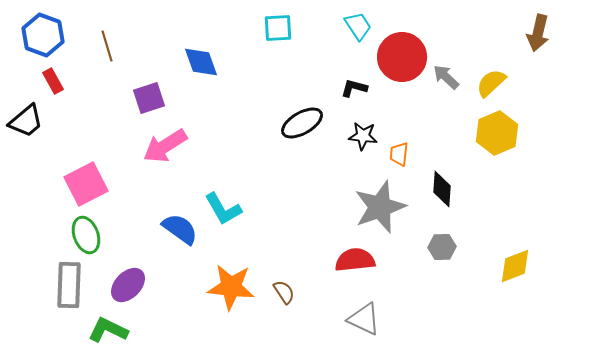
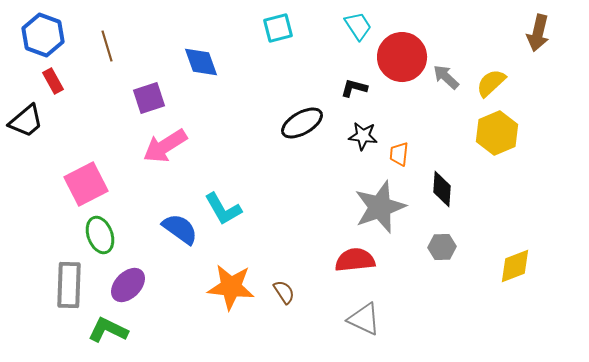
cyan square: rotated 12 degrees counterclockwise
green ellipse: moved 14 px right
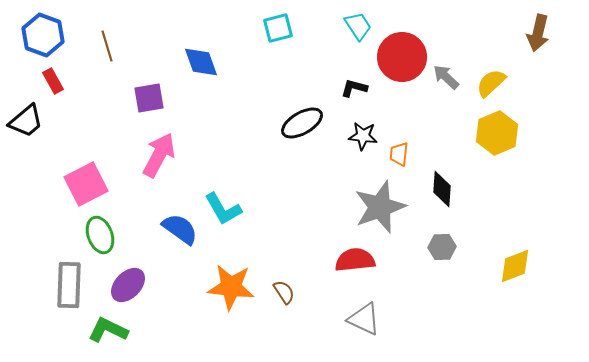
purple square: rotated 8 degrees clockwise
pink arrow: moved 6 px left, 9 px down; rotated 150 degrees clockwise
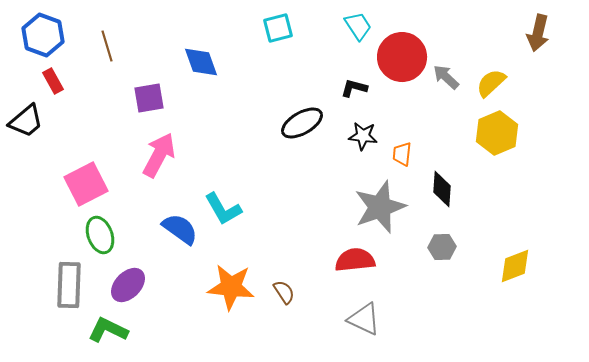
orange trapezoid: moved 3 px right
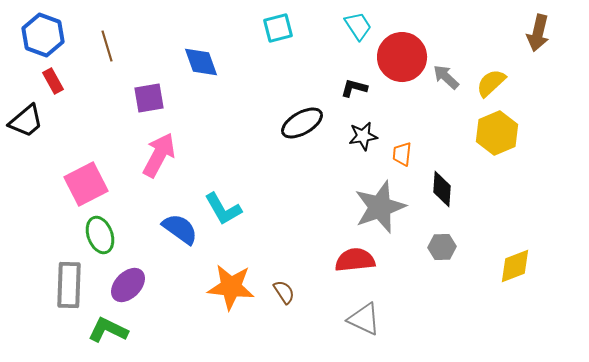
black star: rotated 16 degrees counterclockwise
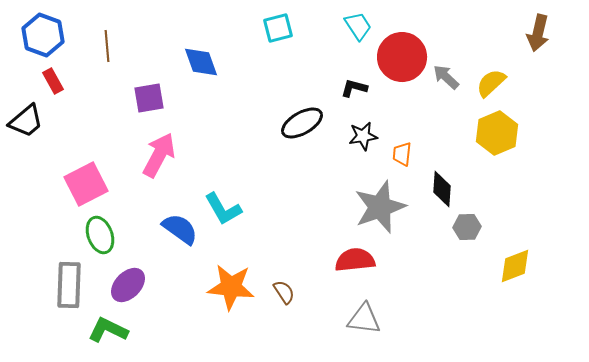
brown line: rotated 12 degrees clockwise
gray hexagon: moved 25 px right, 20 px up
gray triangle: rotated 18 degrees counterclockwise
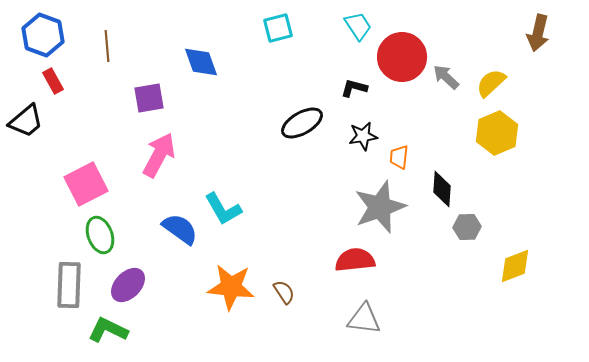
orange trapezoid: moved 3 px left, 3 px down
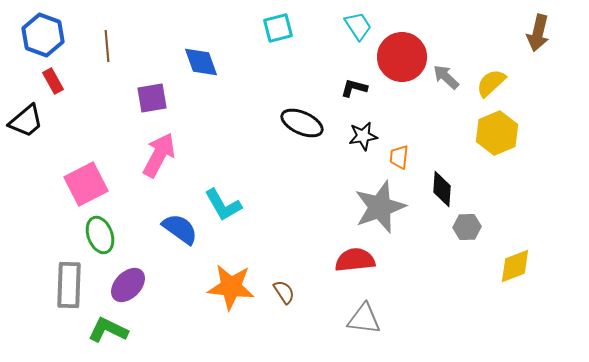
purple square: moved 3 px right
black ellipse: rotated 54 degrees clockwise
cyan L-shape: moved 4 px up
